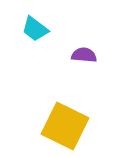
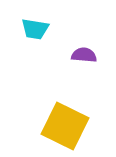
cyan trapezoid: rotated 28 degrees counterclockwise
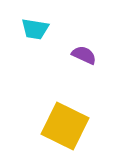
purple semicircle: rotated 20 degrees clockwise
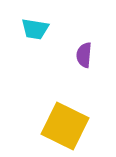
purple semicircle: rotated 110 degrees counterclockwise
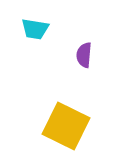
yellow square: moved 1 px right
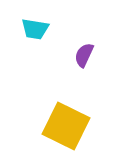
purple semicircle: rotated 20 degrees clockwise
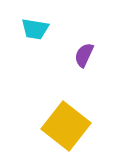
yellow square: rotated 12 degrees clockwise
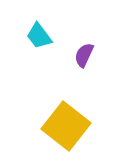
cyan trapezoid: moved 4 px right, 7 px down; rotated 44 degrees clockwise
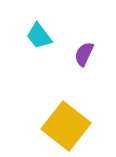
purple semicircle: moved 1 px up
